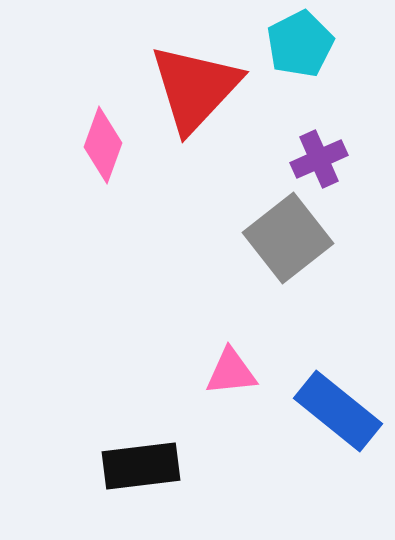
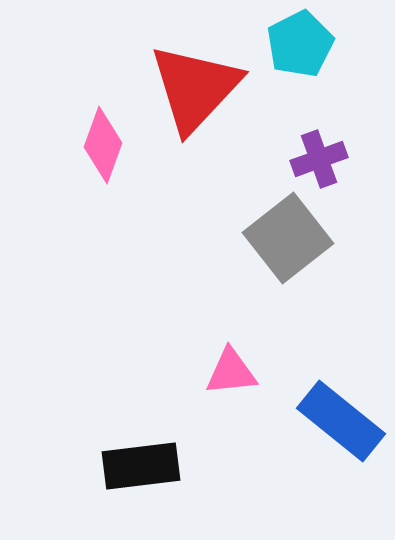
purple cross: rotated 4 degrees clockwise
blue rectangle: moved 3 px right, 10 px down
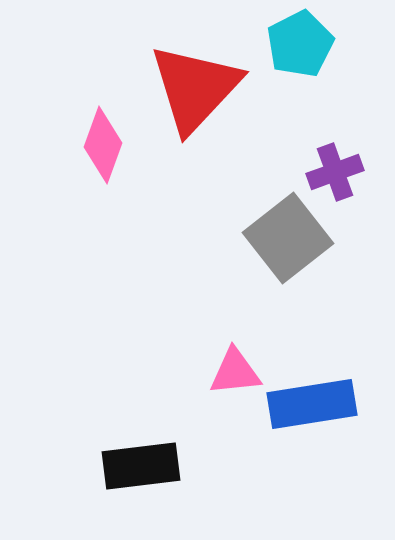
purple cross: moved 16 px right, 13 px down
pink triangle: moved 4 px right
blue rectangle: moved 29 px left, 17 px up; rotated 48 degrees counterclockwise
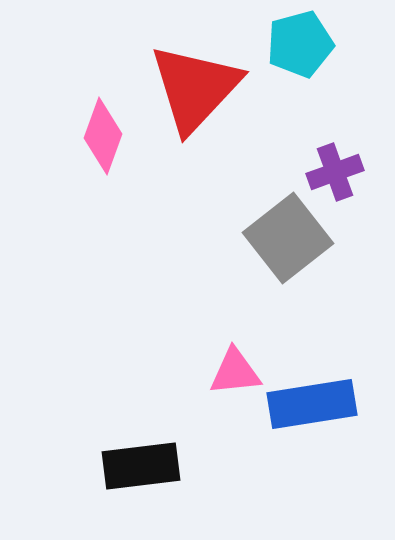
cyan pentagon: rotated 12 degrees clockwise
pink diamond: moved 9 px up
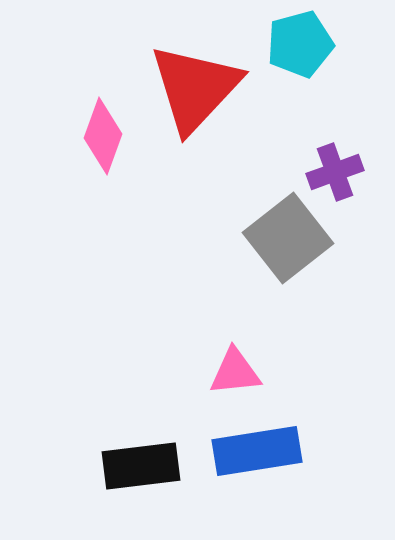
blue rectangle: moved 55 px left, 47 px down
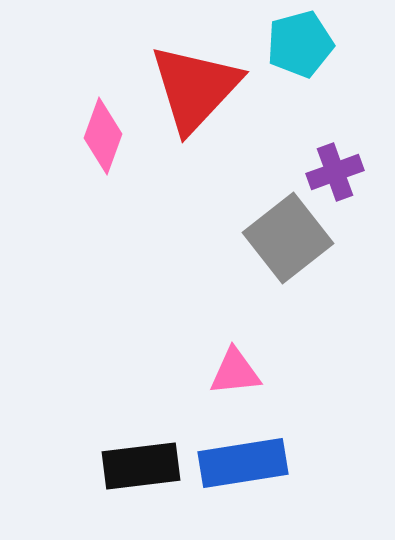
blue rectangle: moved 14 px left, 12 px down
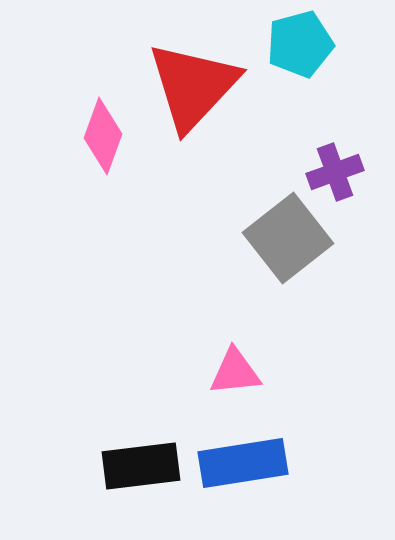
red triangle: moved 2 px left, 2 px up
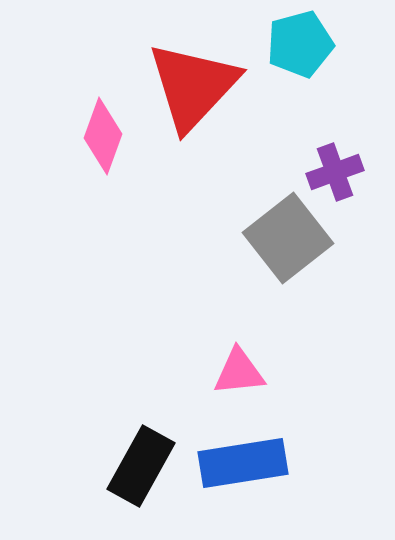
pink triangle: moved 4 px right
black rectangle: rotated 54 degrees counterclockwise
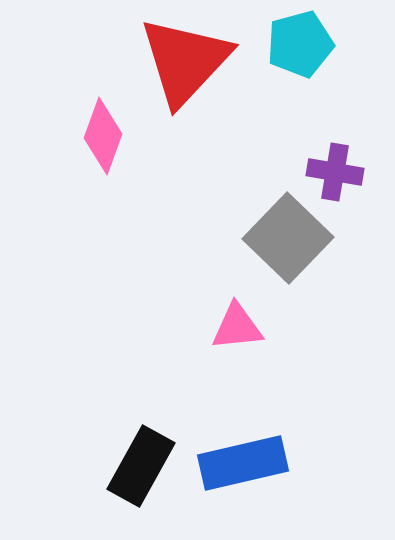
red triangle: moved 8 px left, 25 px up
purple cross: rotated 30 degrees clockwise
gray square: rotated 8 degrees counterclockwise
pink triangle: moved 2 px left, 45 px up
blue rectangle: rotated 4 degrees counterclockwise
